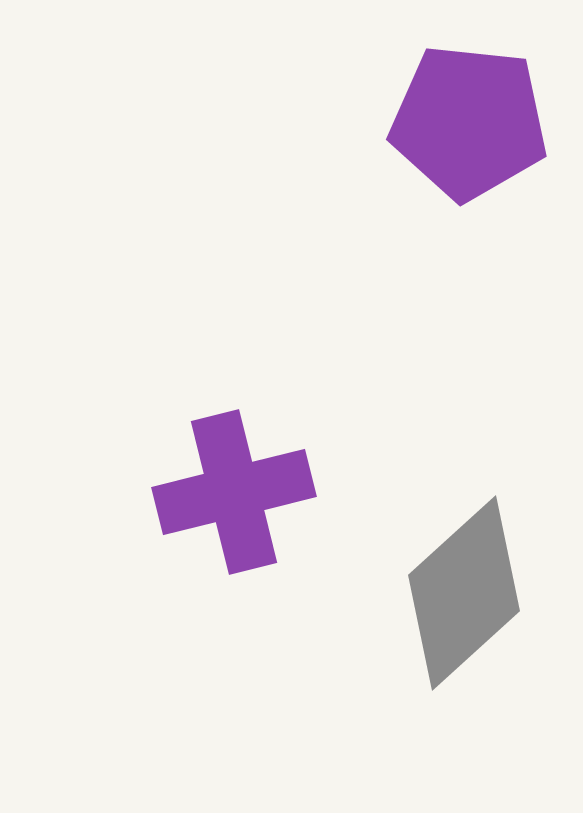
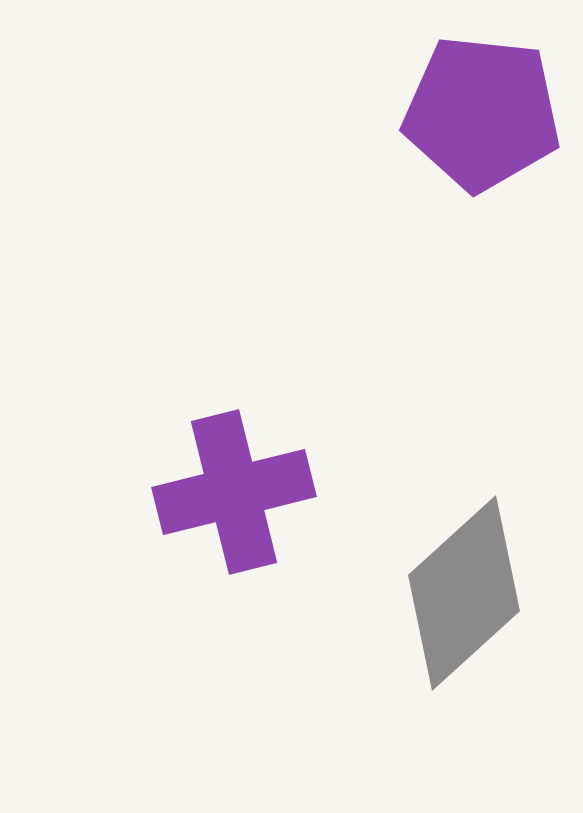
purple pentagon: moved 13 px right, 9 px up
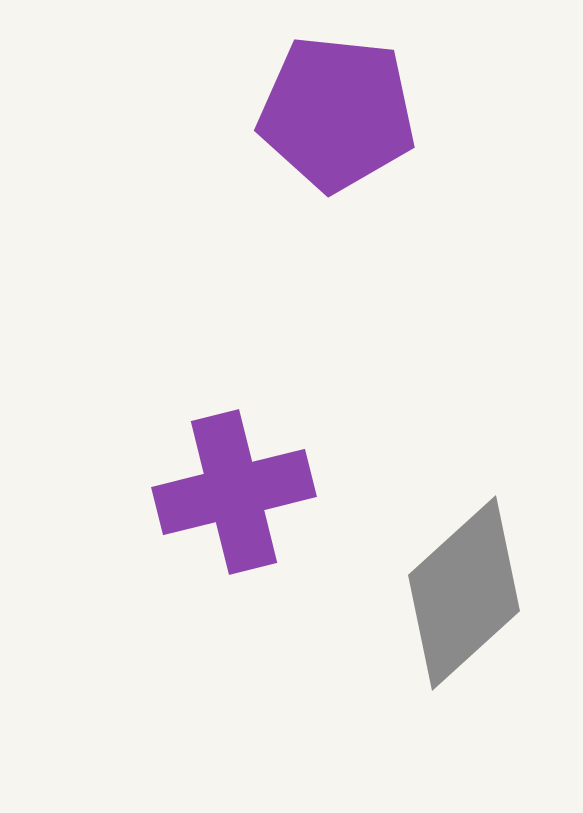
purple pentagon: moved 145 px left
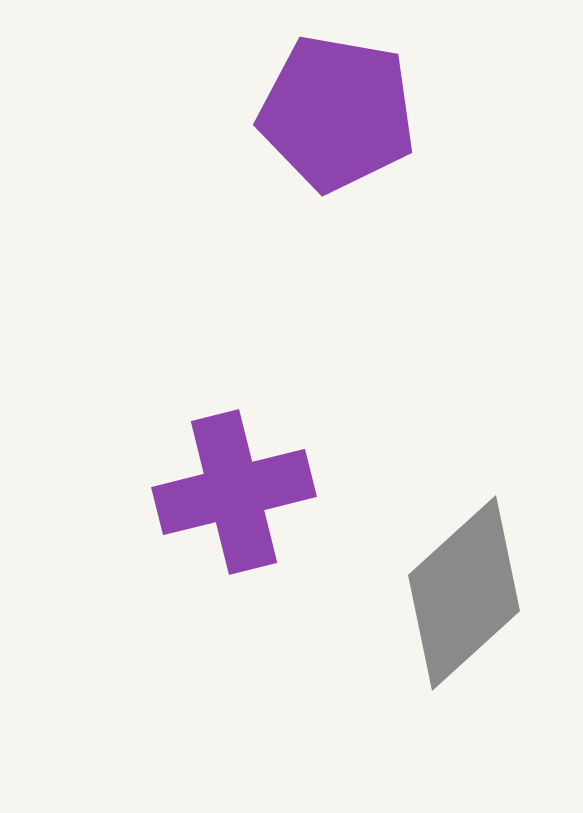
purple pentagon: rotated 4 degrees clockwise
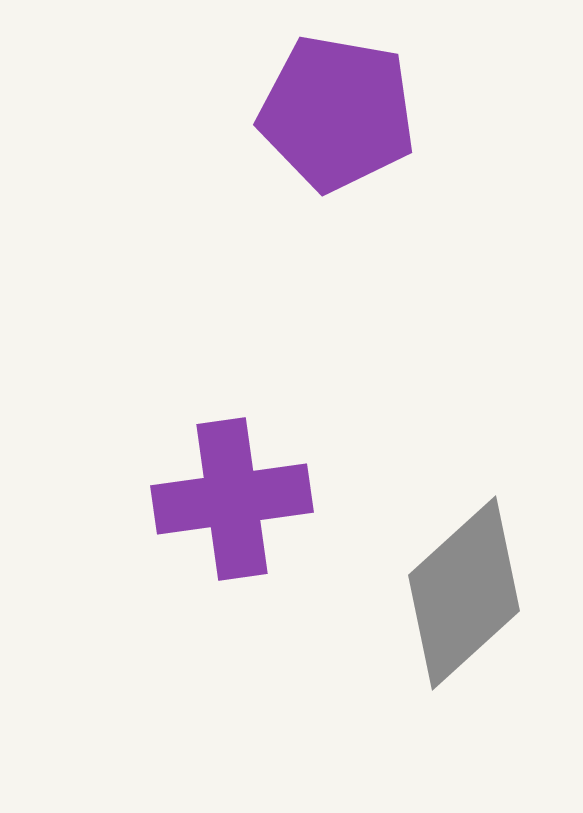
purple cross: moved 2 px left, 7 px down; rotated 6 degrees clockwise
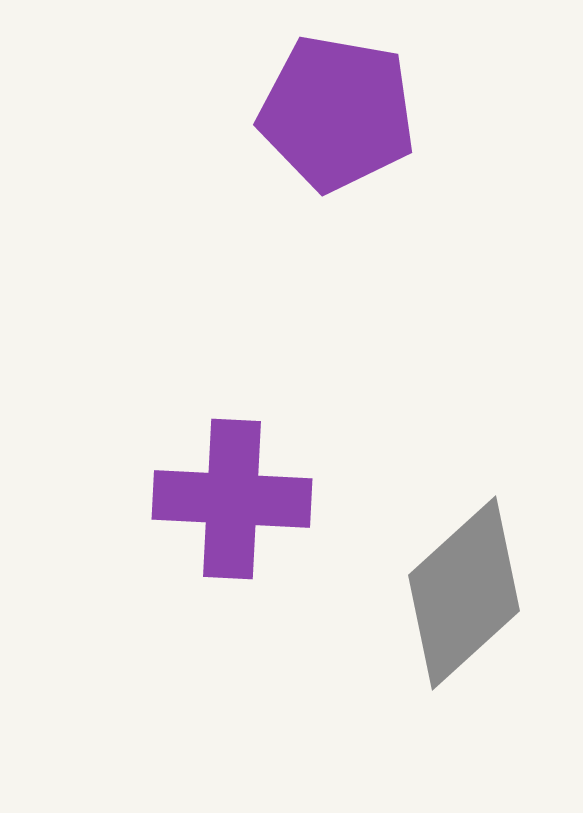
purple cross: rotated 11 degrees clockwise
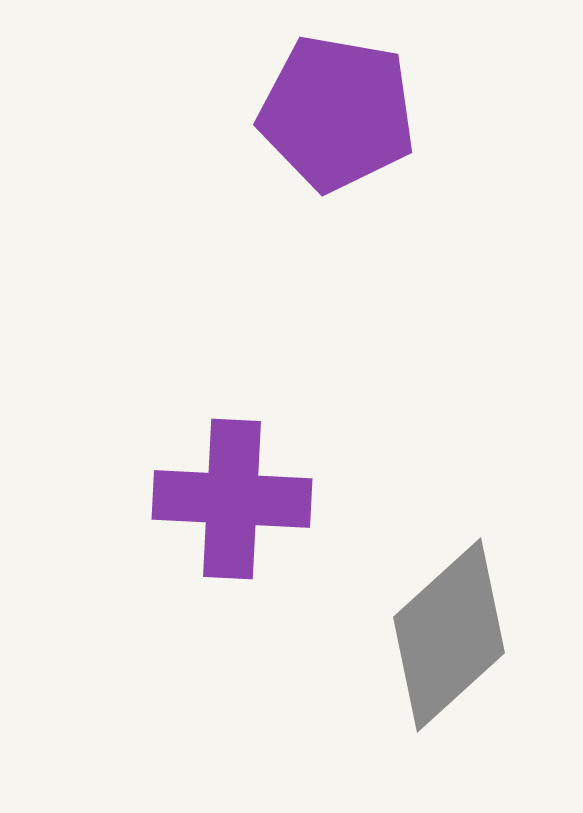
gray diamond: moved 15 px left, 42 px down
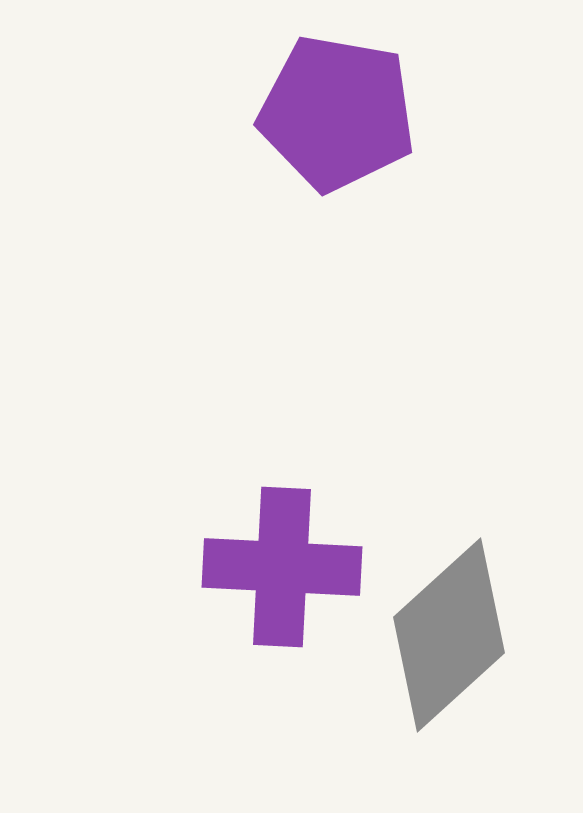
purple cross: moved 50 px right, 68 px down
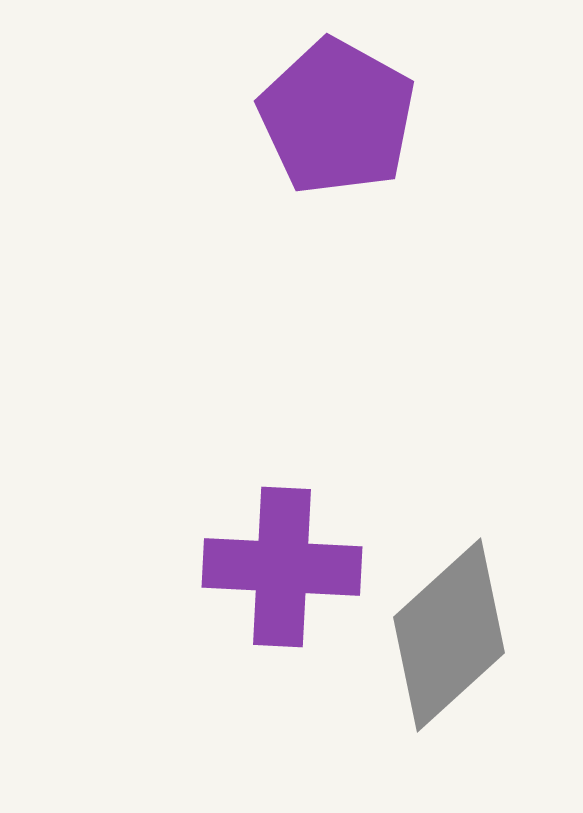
purple pentagon: moved 4 px down; rotated 19 degrees clockwise
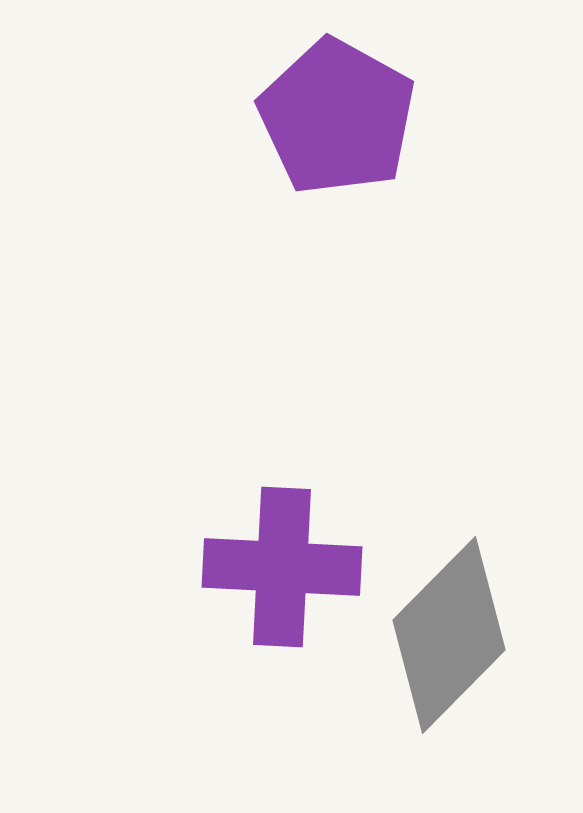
gray diamond: rotated 3 degrees counterclockwise
